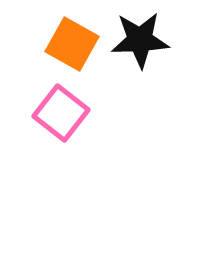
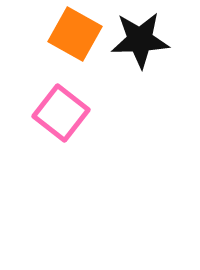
orange square: moved 3 px right, 10 px up
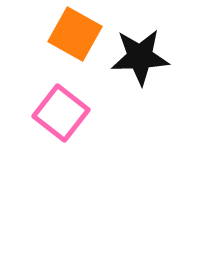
black star: moved 17 px down
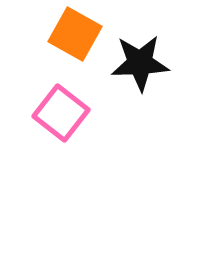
black star: moved 6 px down
